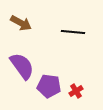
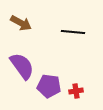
red cross: rotated 24 degrees clockwise
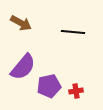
purple semicircle: moved 1 px right, 1 px down; rotated 76 degrees clockwise
purple pentagon: rotated 20 degrees counterclockwise
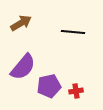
brown arrow: rotated 60 degrees counterclockwise
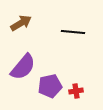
purple pentagon: moved 1 px right
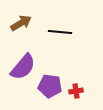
black line: moved 13 px left
purple pentagon: rotated 20 degrees clockwise
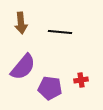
brown arrow: rotated 115 degrees clockwise
purple pentagon: moved 2 px down
red cross: moved 5 px right, 11 px up
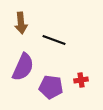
black line: moved 6 px left, 8 px down; rotated 15 degrees clockwise
purple semicircle: rotated 16 degrees counterclockwise
purple pentagon: moved 1 px right, 1 px up
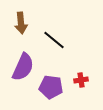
black line: rotated 20 degrees clockwise
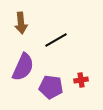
black line: moved 2 px right; rotated 70 degrees counterclockwise
